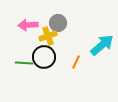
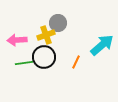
pink arrow: moved 11 px left, 15 px down
yellow cross: moved 2 px left, 1 px up
green line: rotated 12 degrees counterclockwise
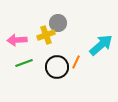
cyan arrow: moved 1 px left
black circle: moved 13 px right, 10 px down
green line: rotated 12 degrees counterclockwise
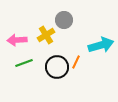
gray circle: moved 6 px right, 3 px up
yellow cross: rotated 12 degrees counterclockwise
cyan arrow: rotated 25 degrees clockwise
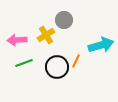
orange line: moved 1 px up
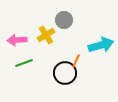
black circle: moved 8 px right, 6 px down
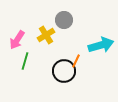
pink arrow: rotated 54 degrees counterclockwise
green line: moved 1 px right, 2 px up; rotated 54 degrees counterclockwise
black circle: moved 1 px left, 2 px up
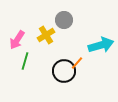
orange line: moved 1 px right, 2 px down; rotated 16 degrees clockwise
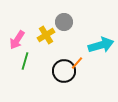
gray circle: moved 2 px down
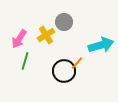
pink arrow: moved 2 px right, 1 px up
